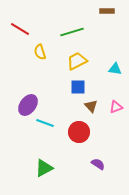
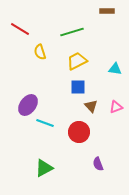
purple semicircle: rotated 144 degrees counterclockwise
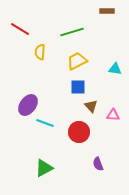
yellow semicircle: rotated 21 degrees clockwise
pink triangle: moved 3 px left, 8 px down; rotated 24 degrees clockwise
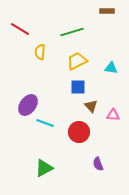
cyan triangle: moved 4 px left, 1 px up
